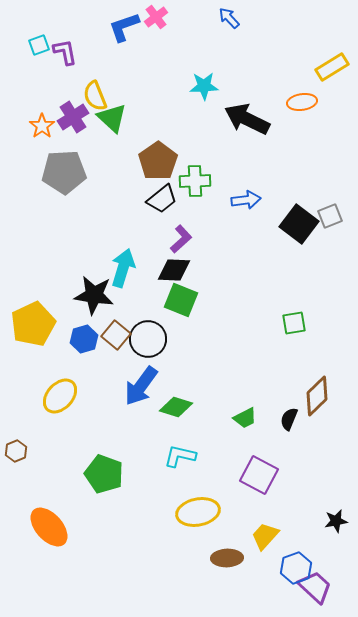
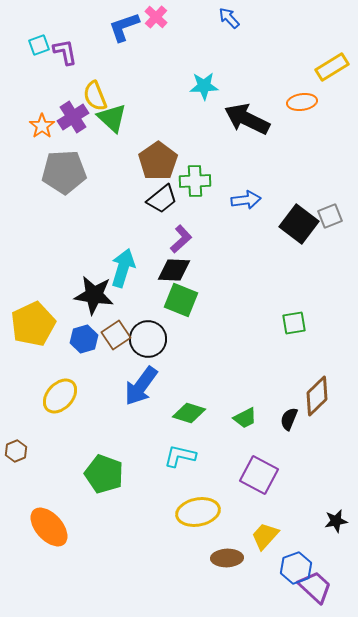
pink cross at (156, 17): rotated 10 degrees counterclockwise
brown square at (116, 335): rotated 16 degrees clockwise
green diamond at (176, 407): moved 13 px right, 6 px down
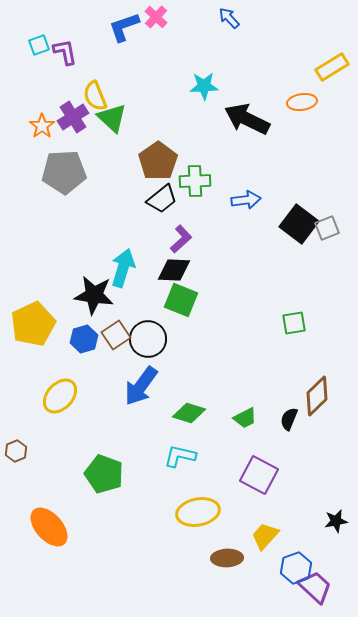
gray square at (330, 216): moved 3 px left, 12 px down
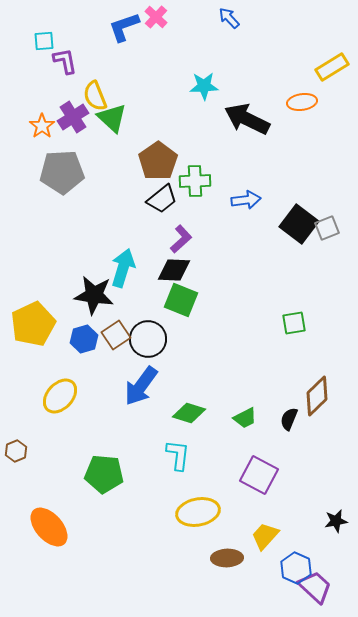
cyan square at (39, 45): moved 5 px right, 4 px up; rotated 15 degrees clockwise
purple L-shape at (65, 52): moved 9 px down
gray pentagon at (64, 172): moved 2 px left
cyan L-shape at (180, 456): moved 2 px left, 1 px up; rotated 84 degrees clockwise
green pentagon at (104, 474): rotated 15 degrees counterclockwise
blue hexagon at (296, 568): rotated 16 degrees counterclockwise
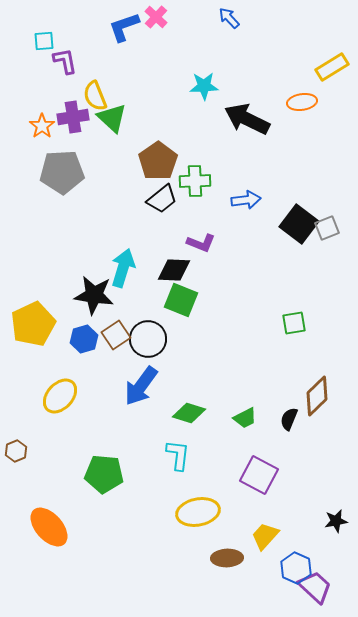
purple cross at (73, 117): rotated 24 degrees clockwise
purple L-shape at (181, 239): moved 20 px right, 4 px down; rotated 64 degrees clockwise
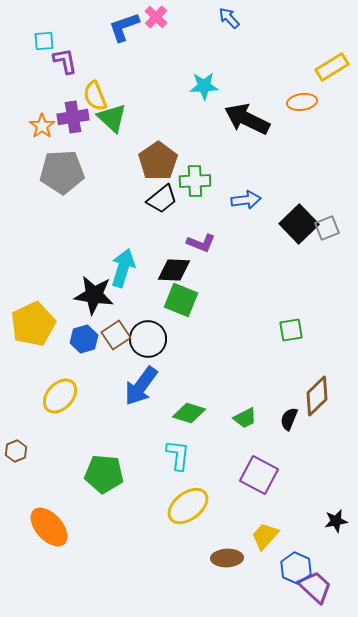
black square at (299, 224): rotated 9 degrees clockwise
green square at (294, 323): moved 3 px left, 7 px down
yellow ellipse at (198, 512): moved 10 px left, 6 px up; rotated 27 degrees counterclockwise
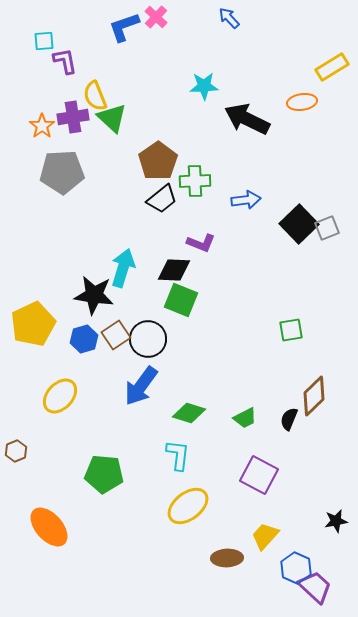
brown diamond at (317, 396): moved 3 px left
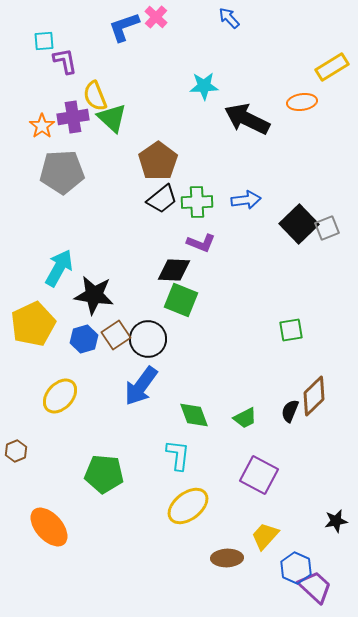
green cross at (195, 181): moved 2 px right, 21 px down
cyan arrow at (123, 268): moved 64 px left; rotated 12 degrees clockwise
green diamond at (189, 413): moved 5 px right, 2 px down; rotated 52 degrees clockwise
black semicircle at (289, 419): moved 1 px right, 8 px up
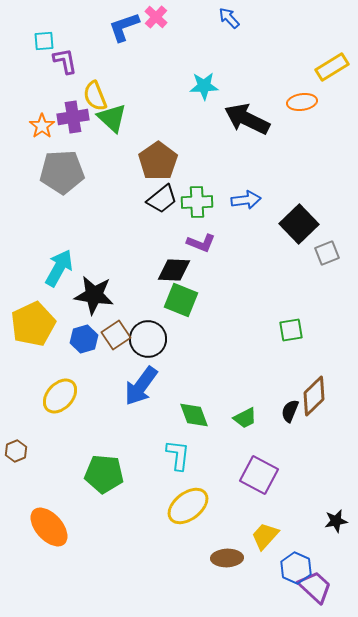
gray square at (327, 228): moved 25 px down
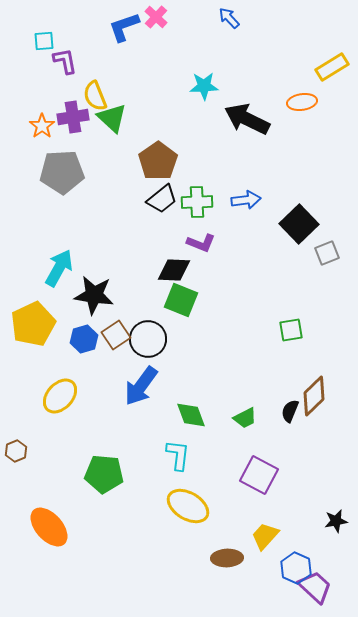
green diamond at (194, 415): moved 3 px left
yellow ellipse at (188, 506): rotated 69 degrees clockwise
